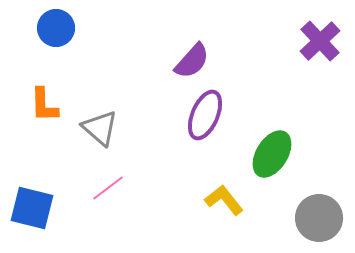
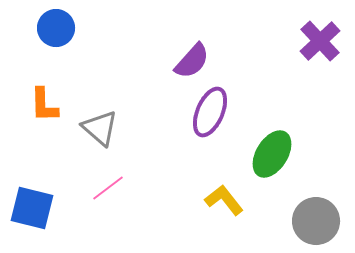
purple ellipse: moved 5 px right, 3 px up
gray circle: moved 3 px left, 3 px down
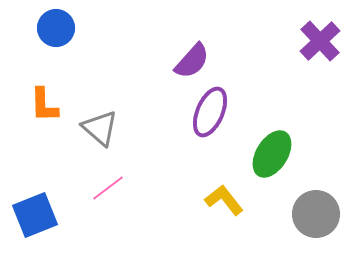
blue square: moved 3 px right, 7 px down; rotated 36 degrees counterclockwise
gray circle: moved 7 px up
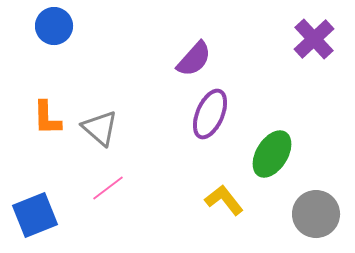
blue circle: moved 2 px left, 2 px up
purple cross: moved 6 px left, 2 px up
purple semicircle: moved 2 px right, 2 px up
orange L-shape: moved 3 px right, 13 px down
purple ellipse: moved 2 px down
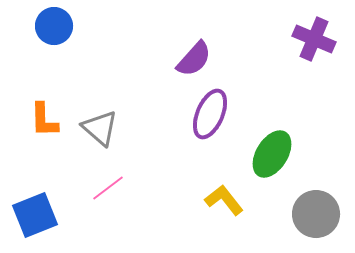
purple cross: rotated 24 degrees counterclockwise
orange L-shape: moved 3 px left, 2 px down
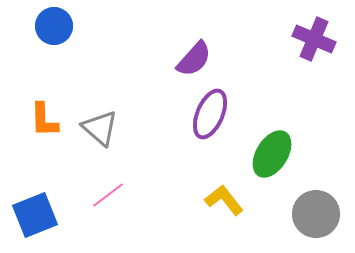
pink line: moved 7 px down
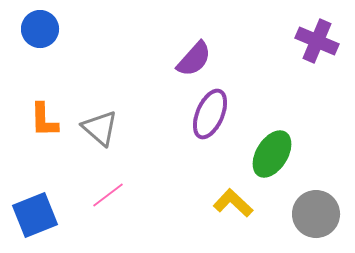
blue circle: moved 14 px left, 3 px down
purple cross: moved 3 px right, 2 px down
yellow L-shape: moved 9 px right, 3 px down; rotated 9 degrees counterclockwise
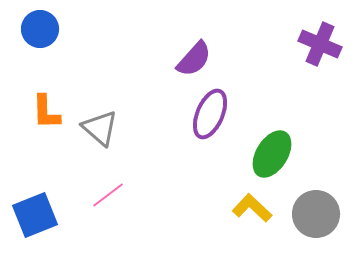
purple cross: moved 3 px right, 3 px down
orange L-shape: moved 2 px right, 8 px up
yellow L-shape: moved 19 px right, 5 px down
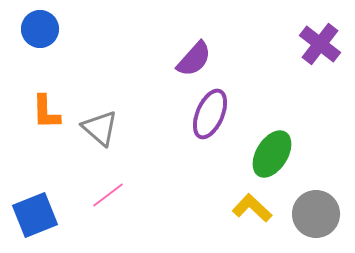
purple cross: rotated 15 degrees clockwise
